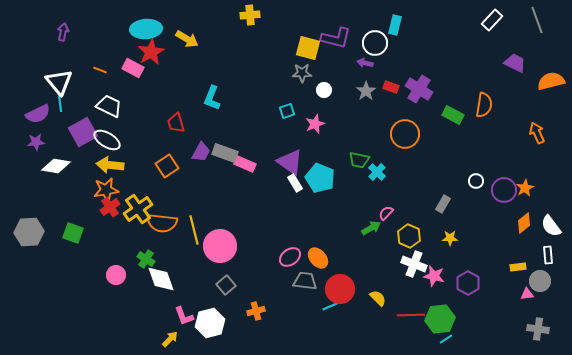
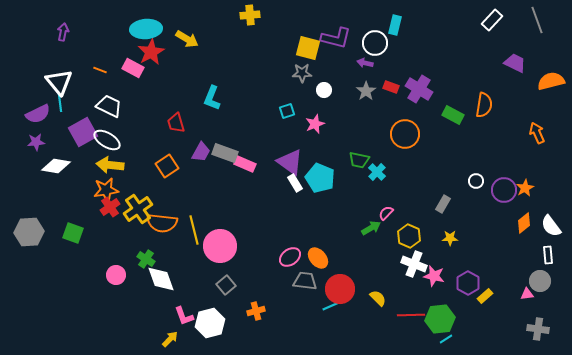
yellow rectangle at (518, 267): moved 33 px left, 29 px down; rotated 35 degrees counterclockwise
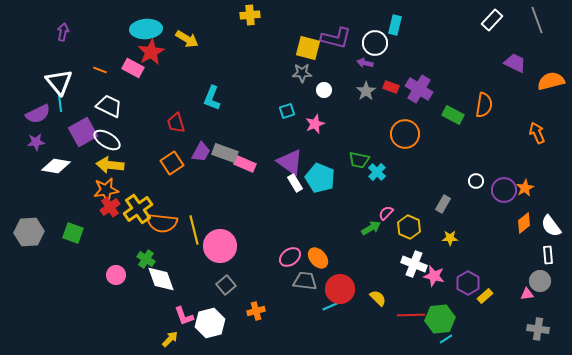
orange square at (167, 166): moved 5 px right, 3 px up
yellow hexagon at (409, 236): moved 9 px up
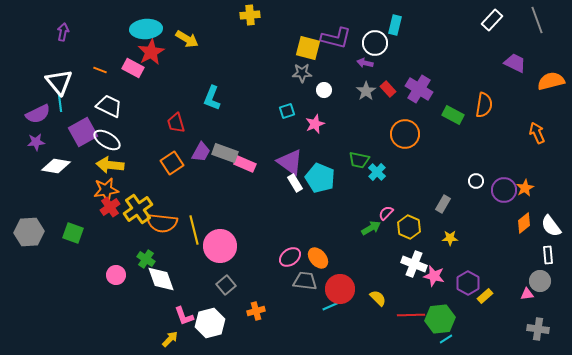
red rectangle at (391, 87): moved 3 px left, 2 px down; rotated 28 degrees clockwise
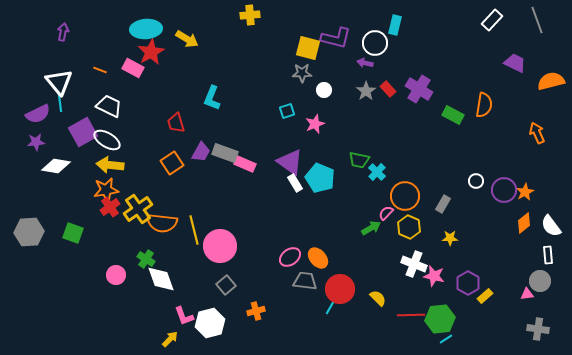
orange circle at (405, 134): moved 62 px down
orange star at (525, 188): moved 4 px down
cyan line at (331, 306): rotated 36 degrees counterclockwise
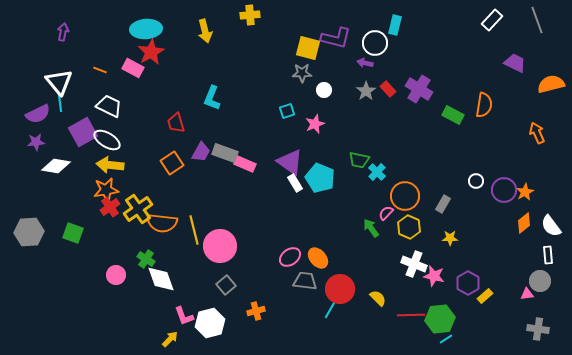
yellow arrow at (187, 39): moved 18 px right, 8 px up; rotated 45 degrees clockwise
orange semicircle at (551, 81): moved 3 px down
green arrow at (371, 228): rotated 96 degrees counterclockwise
cyan line at (331, 306): moved 1 px left, 4 px down
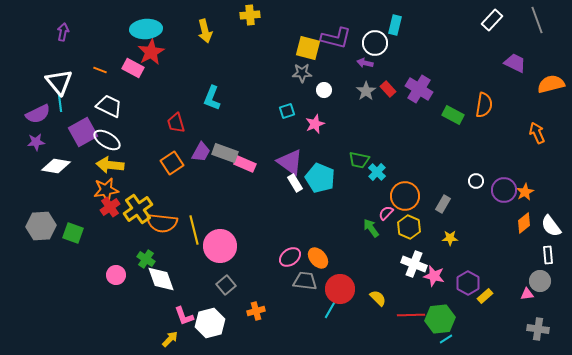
gray hexagon at (29, 232): moved 12 px right, 6 px up
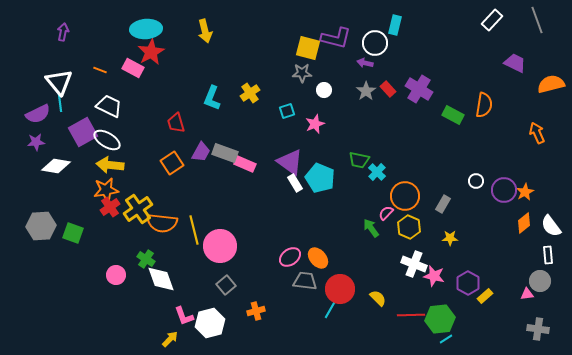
yellow cross at (250, 15): moved 78 px down; rotated 30 degrees counterclockwise
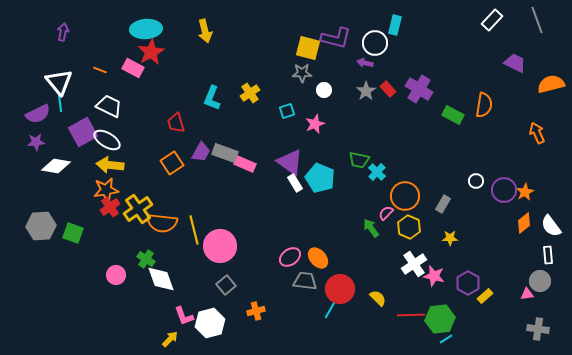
white cross at (414, 264): rotated 35 degrees clockwise
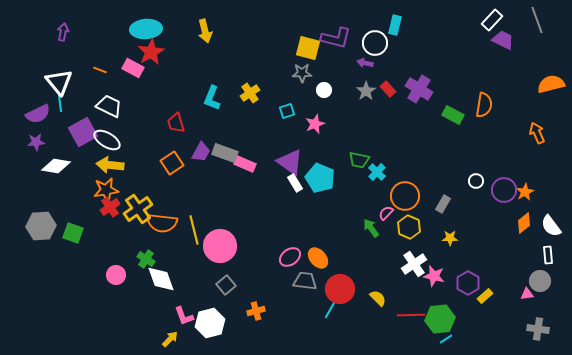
purple trapezoid at (515, 63): moved 12 px left, 23 px up
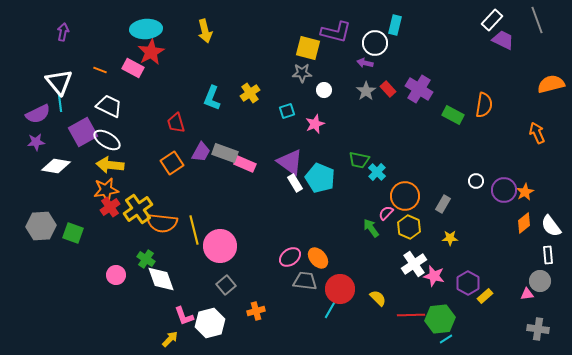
purple L-shape at (336, 38): moved 6 px up
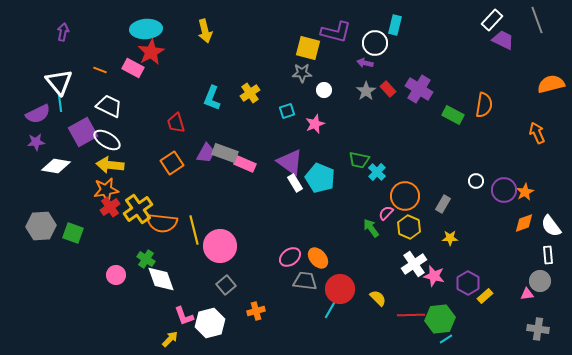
purple trapezoid at (201, 152): moved 5 px right, 1 px down
orange diamond at (524, 223): rotated 20 degrees clockwise
